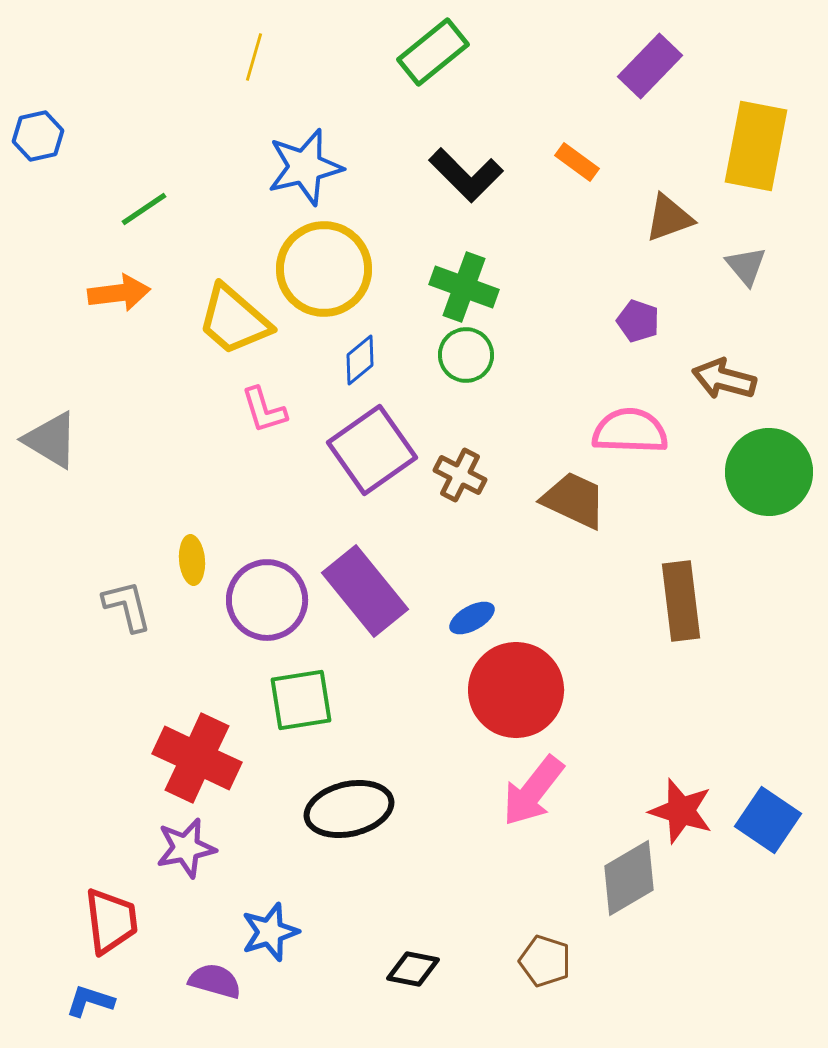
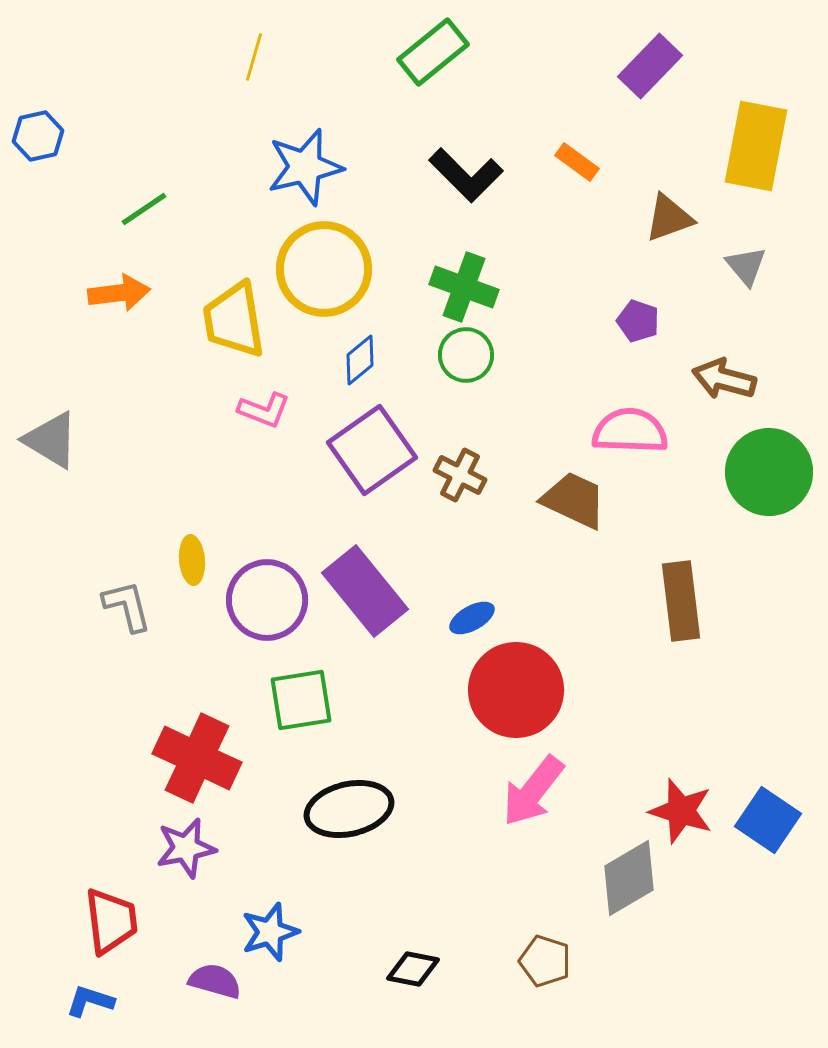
yellow trapezoid at (234, 320): rotated 40 degrees clockwise
pink L-shape at (264, 410): rotated 52 degrees counterclockwise
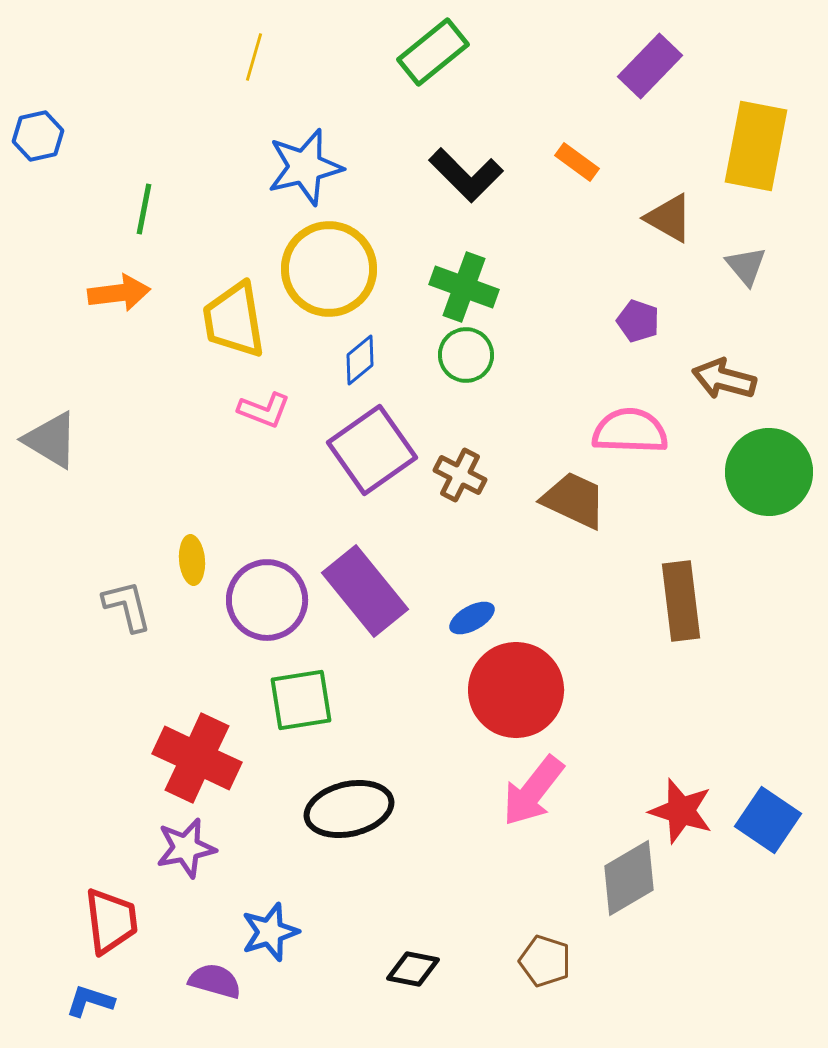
green line at (144, 209): rotated 45 degrees counterclockwise
brown triangle at (669, 218): rotated 50 degrees clockwise
yellow circle at (324, 269): moved 5 px right
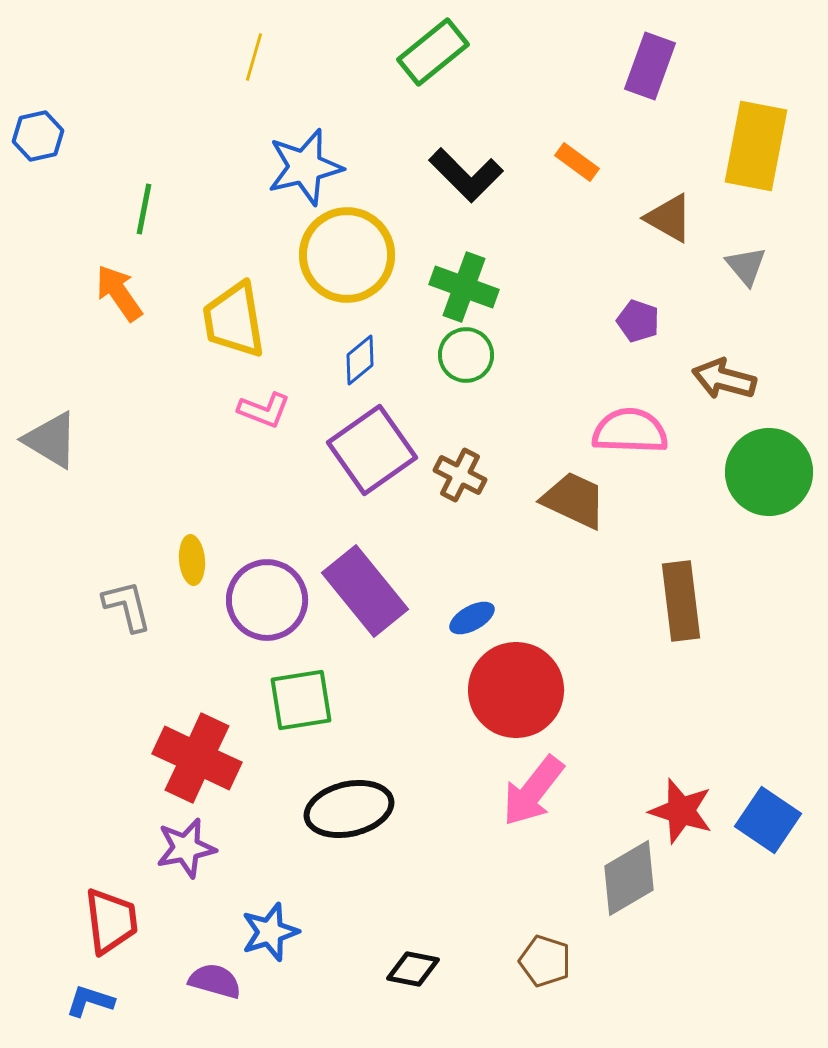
purple rectangle at (650, 66): rotated 24 degrees counterclockwise
yellow circle at (329, 269): moved 18 px right, 14 px up
orange arrow at (119, 293): rotated 118 degrees counterclockwise
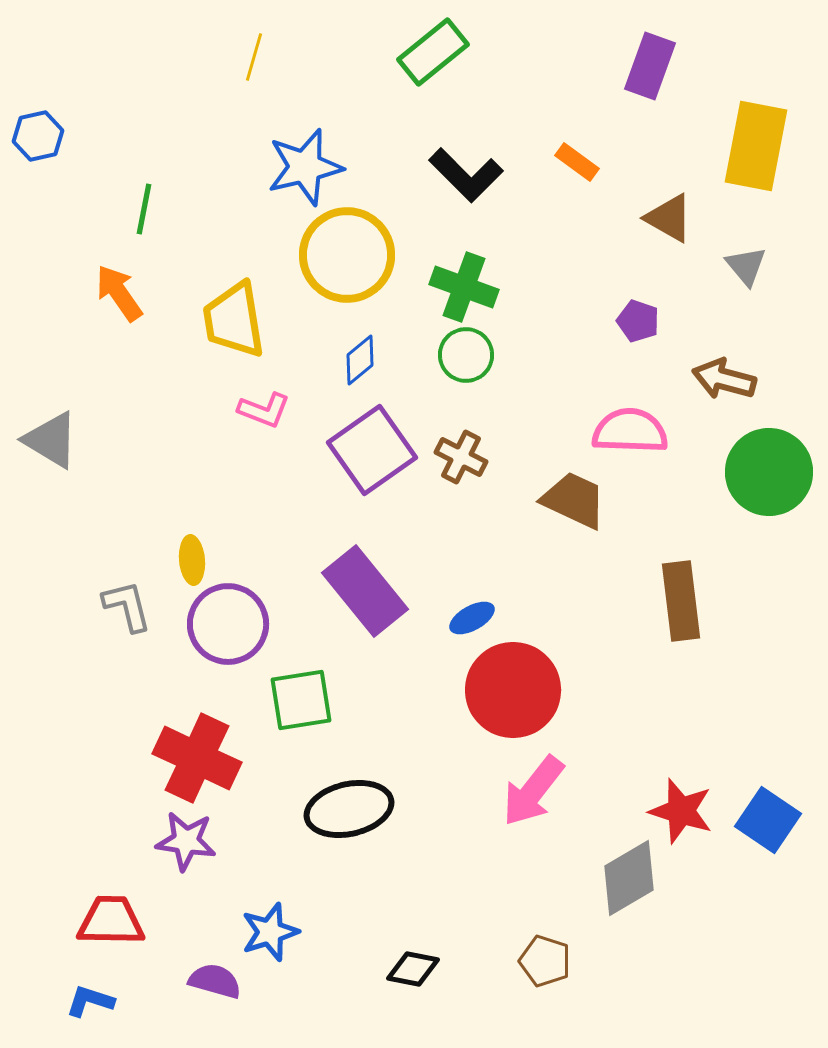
brown cross at (460, 475): moved 1 px right, 18 px up
purple circle at (267, 600): moved 39 px left, 24 px down
red circle at (516, 690): moved 3 px left
purple star at (186, 848): moved 7 px up; rotated 20 degrees clockwise
red trapezoid at (111, 921): rotated 82 degrees counterclockwise
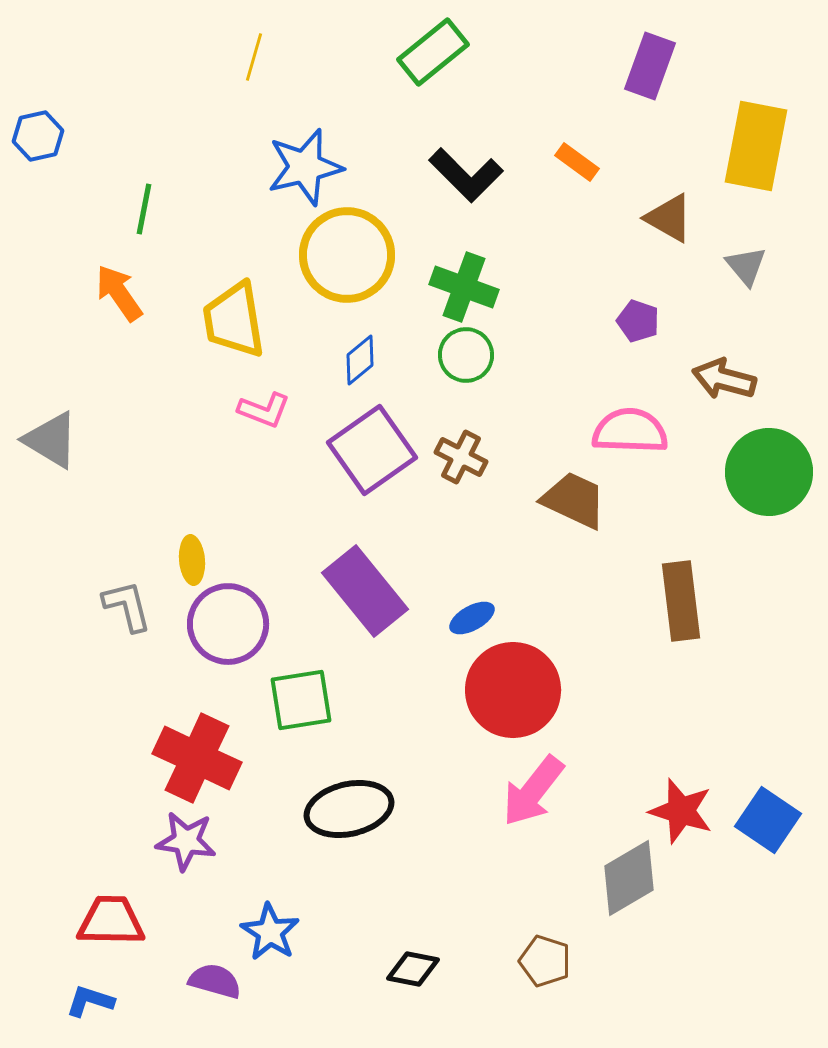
blue star at (270, 932): rotated 22 degrees counterclockwise
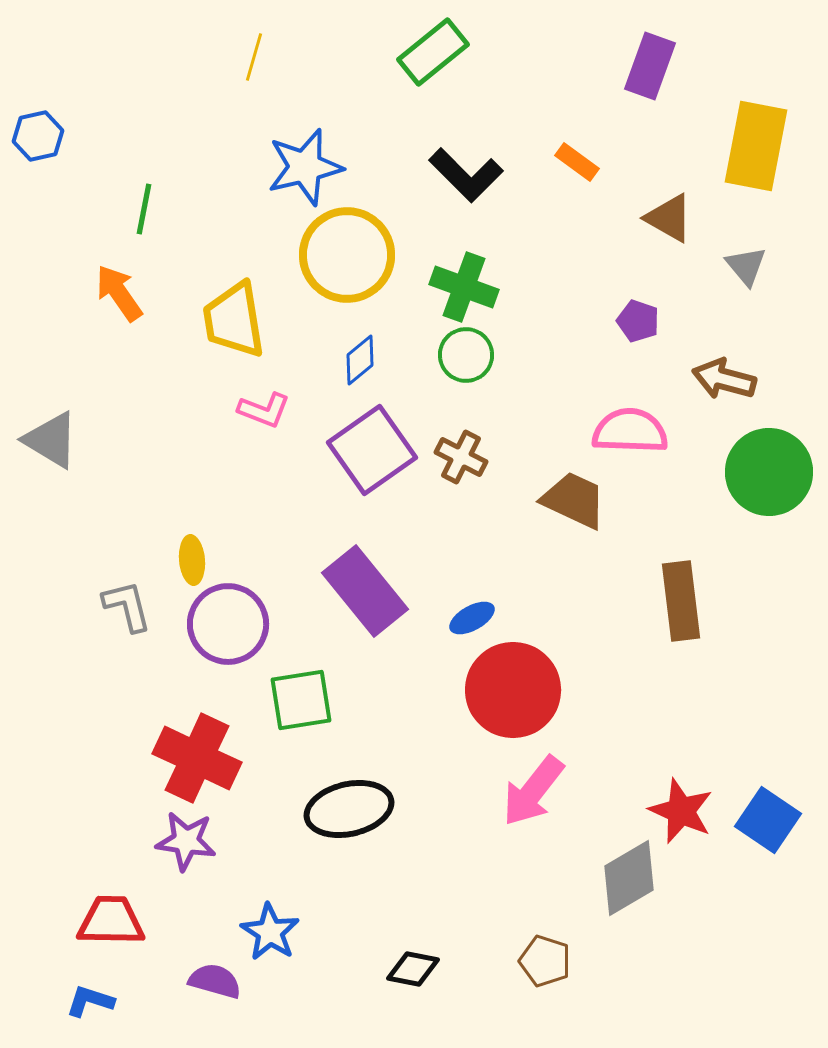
red star at (681, 811): rotated 6 degrees clockwise
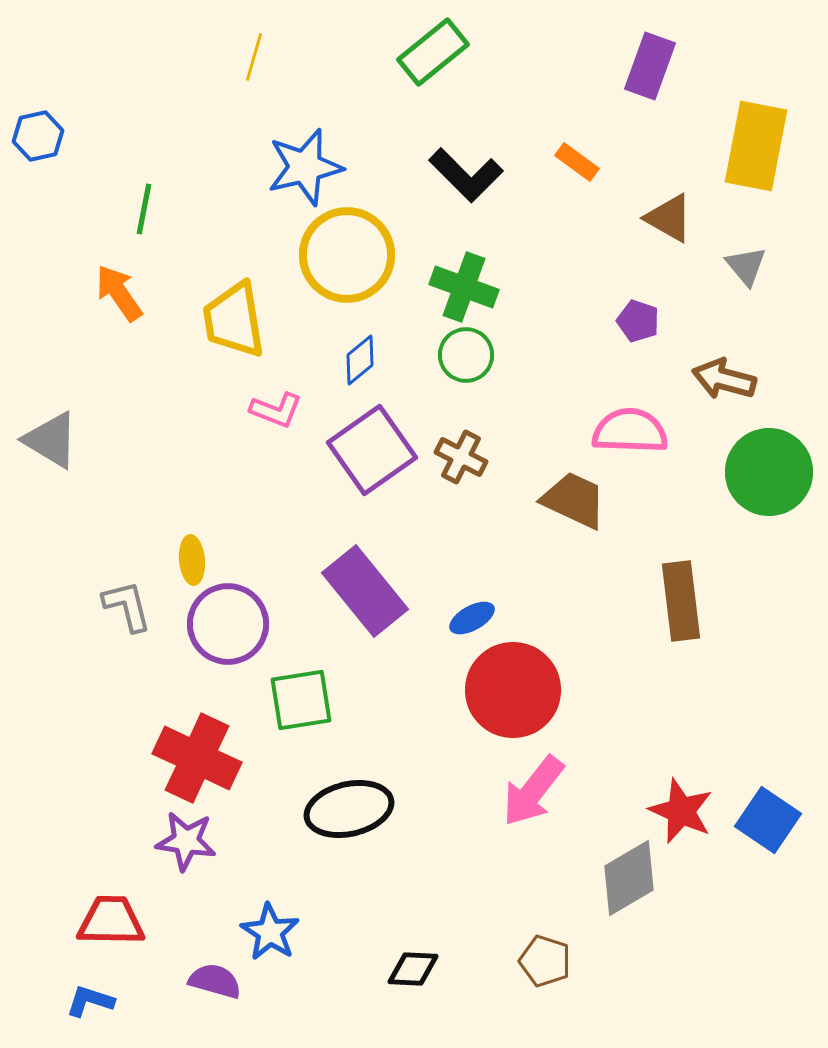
pink L-shape at (264, 410): moved 12 px right
black diamond at (413, 969): rotated 8 degrees counterclockwise
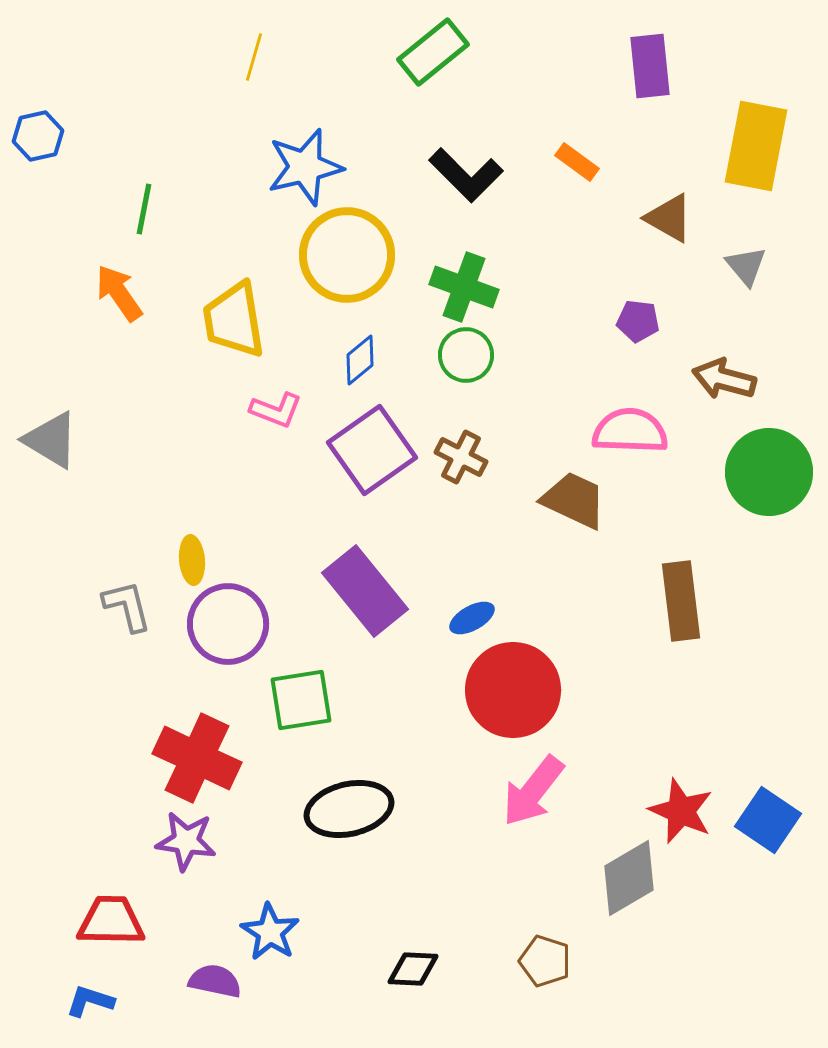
purple rectangle at (650, 66): rotated 26 degrees counterclockwise
purple pentagon at (638, 321): rotated 12 degrees counterclockwise
purple semicircle at (215, 981): rotated 4 degrees counterclockwise
